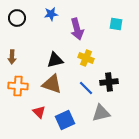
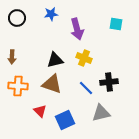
yellow cross: moved 2 px left
red triangle: moved 1 px right, 1 px up
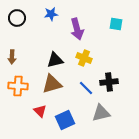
brown triangle: rotated 35 degrees counterclockwise
